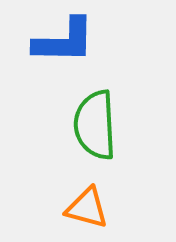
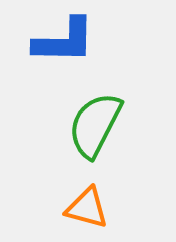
green semicircle: rotated 30 degrees clockwise
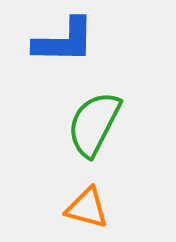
green semicircle: moved 1 px left, 1 px up
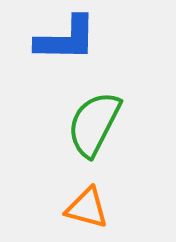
blue L-shape: moved 2 px right, 2 px up
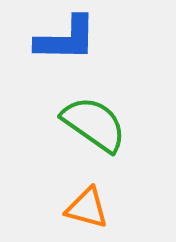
green semicircle: rotated 98 degrees clockwise
